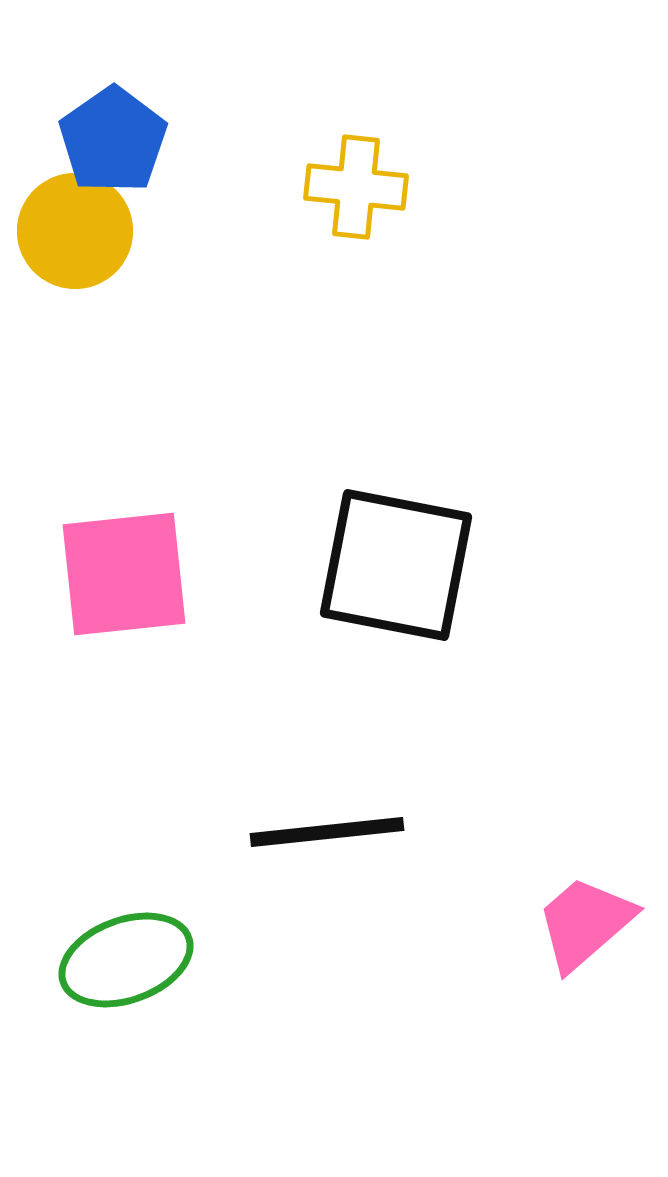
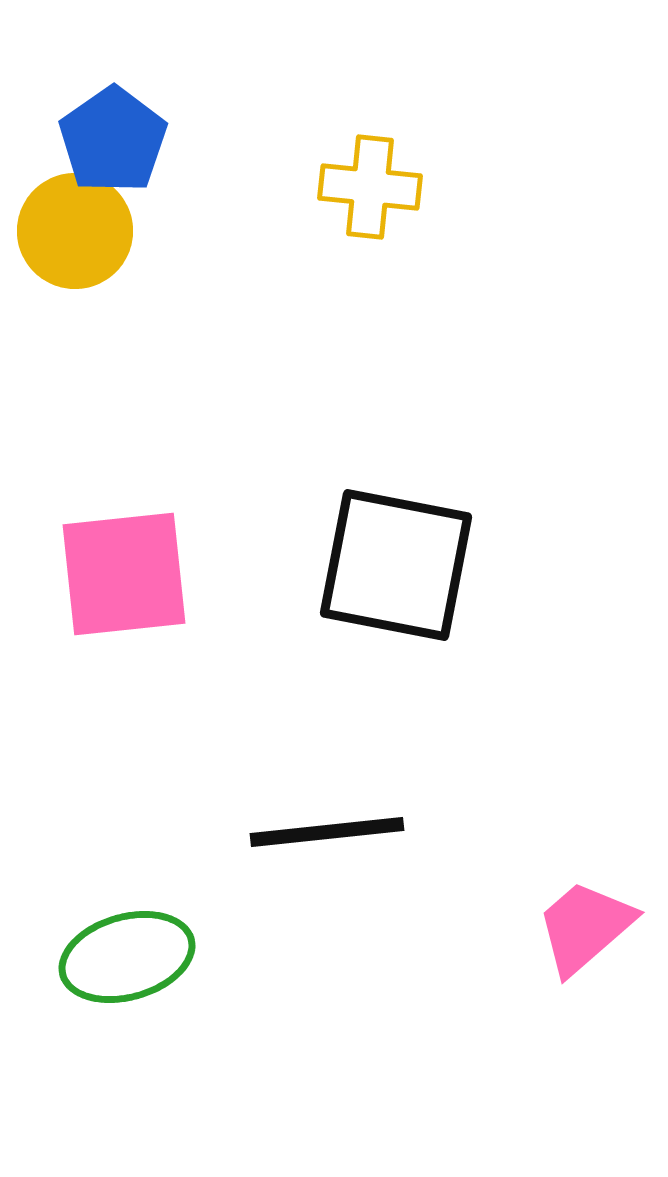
yellow cross: moved 14 px right
pink trapezoid: moved 4 px down
green ellipse: moved 1 px right, 3 px up; rotated 4 degrees clockwise
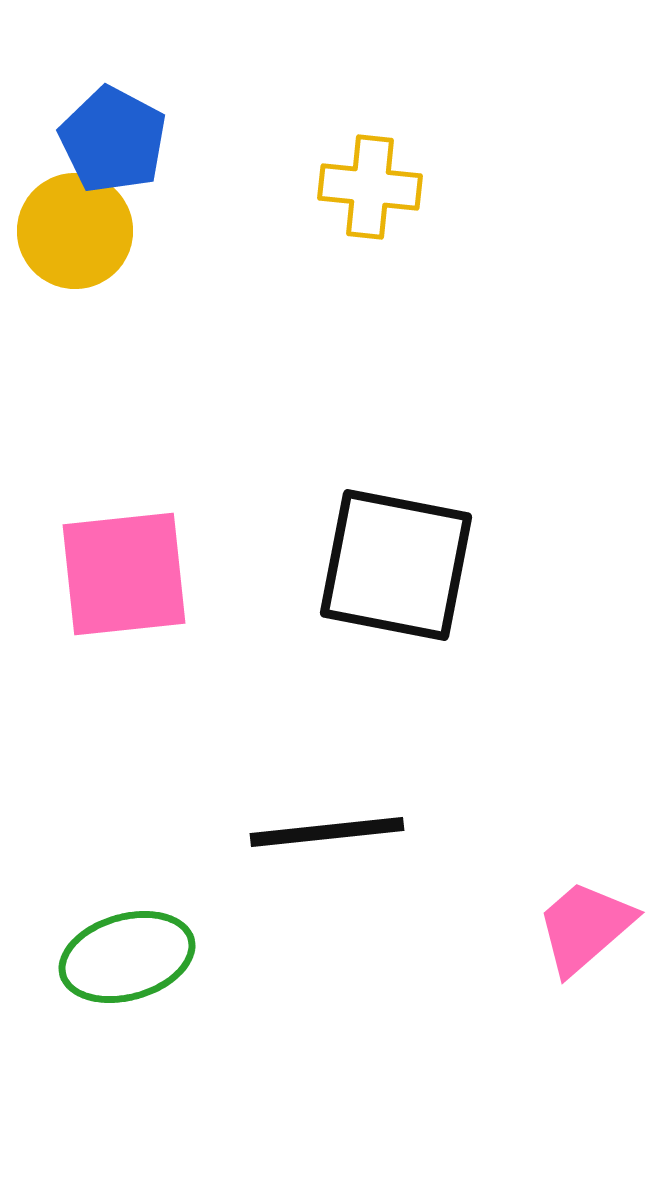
blue pentagon: rotated 9 degrees counterclockwise
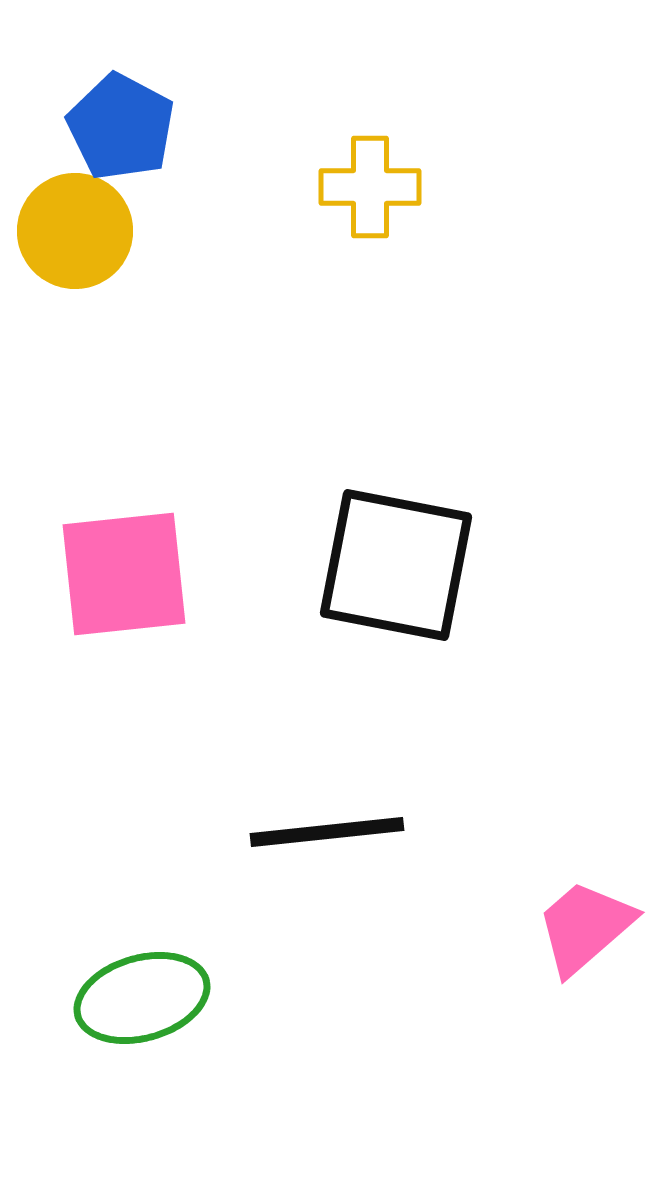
blue pentagon: moved 8 px right, 13 px up
yellow cross: rotated 6 degrees counterclockwise
green ellipse: moved 15 px right, 41 px down
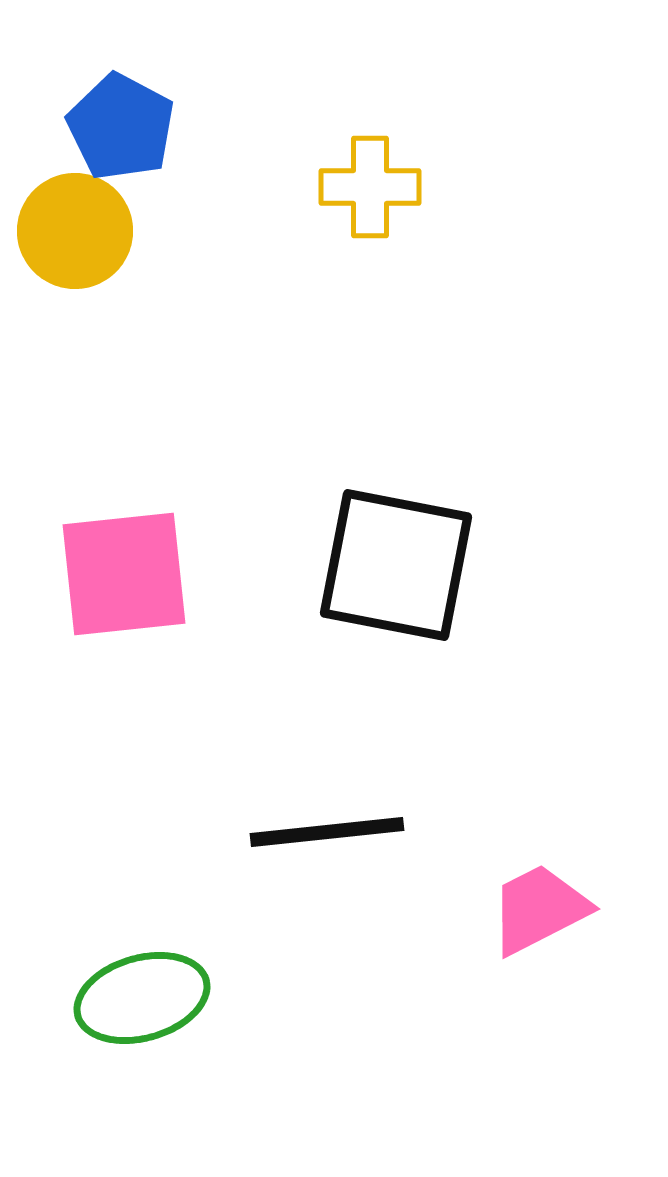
pink trapezoid: moved 46 px left, 18 px up; rotated 14 degrees clockwise
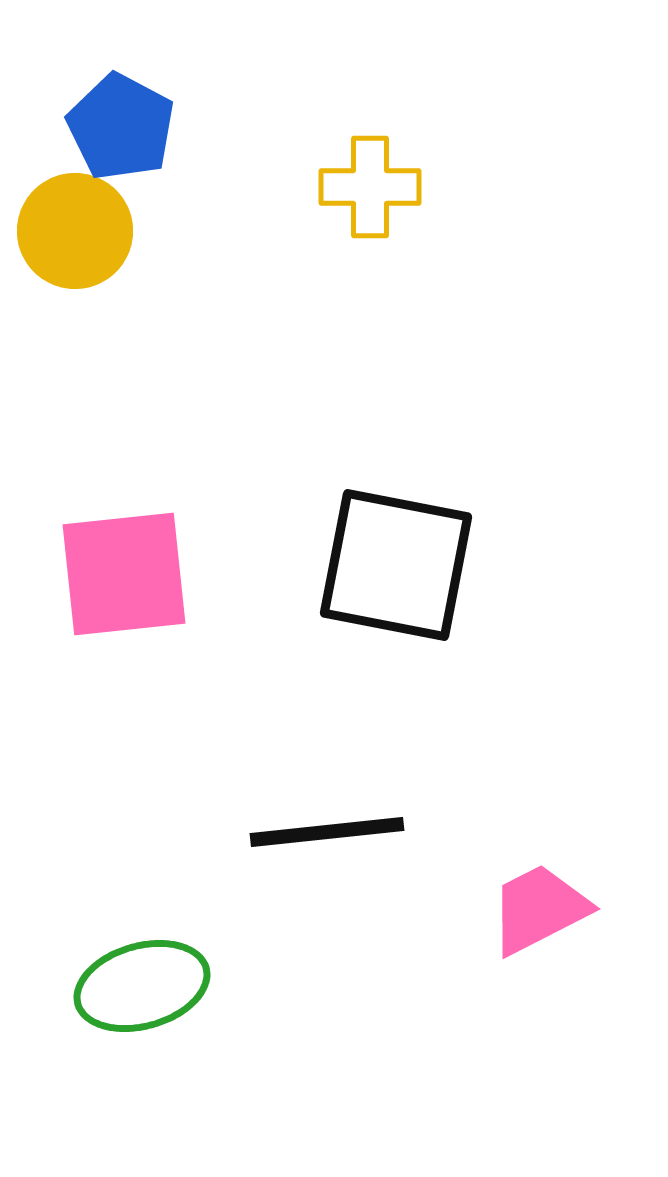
green ellipse: moved 12 px up
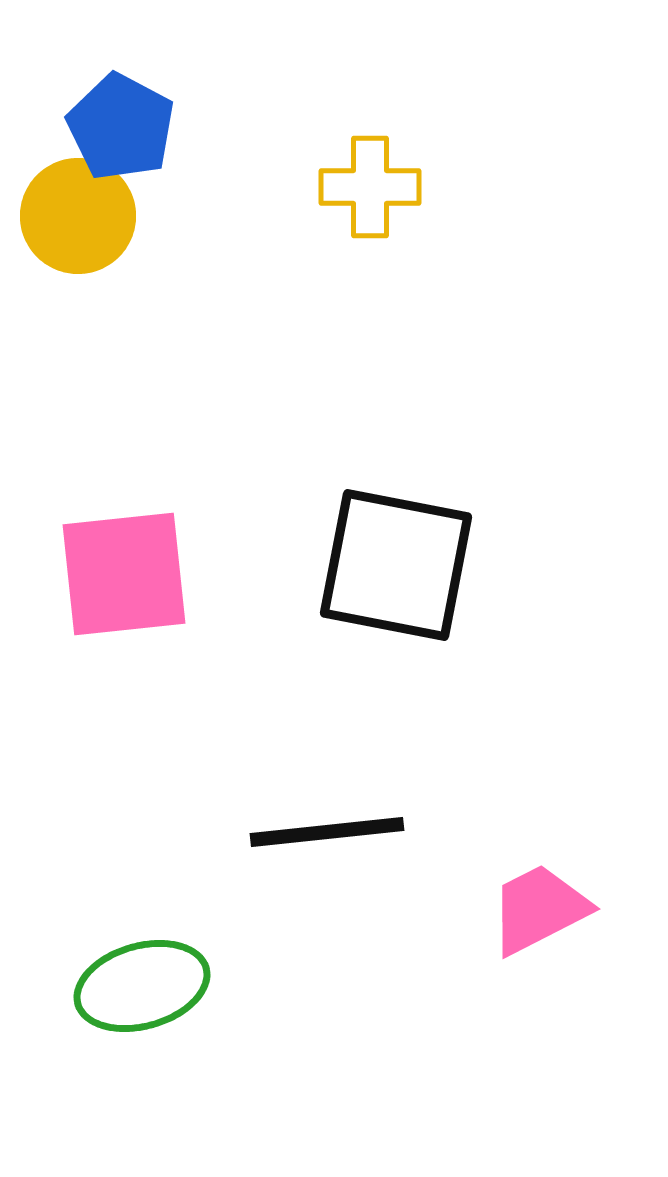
yellow circle: moved 3 px right, 15 px up
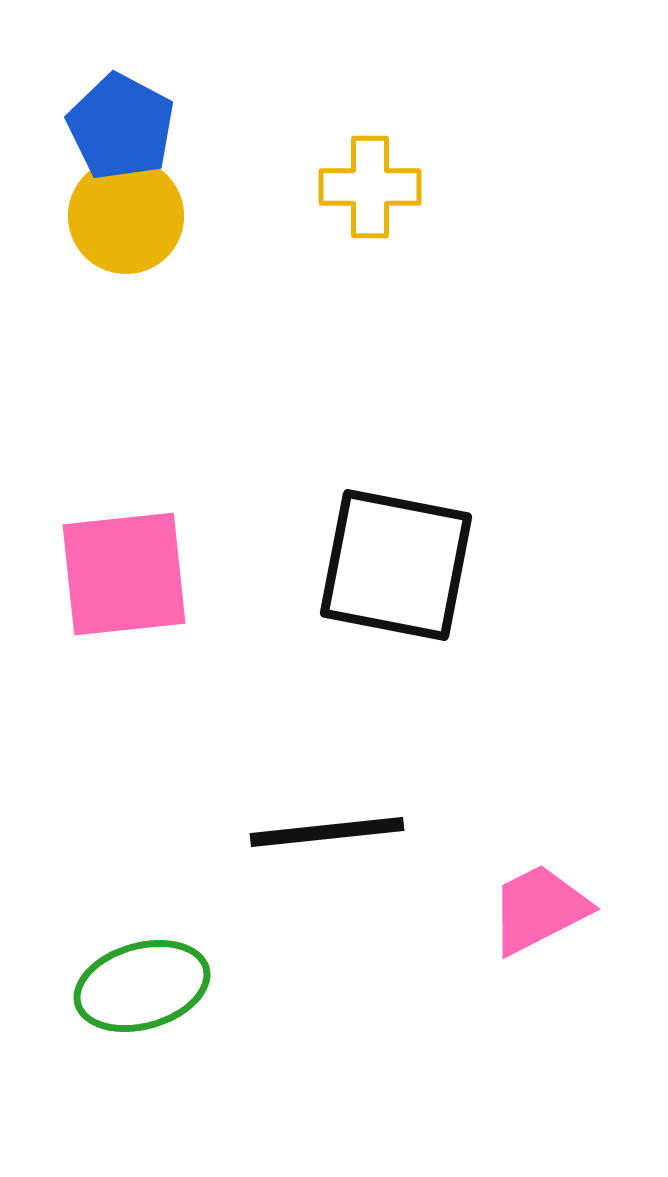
yellow circle: moved 48 px right
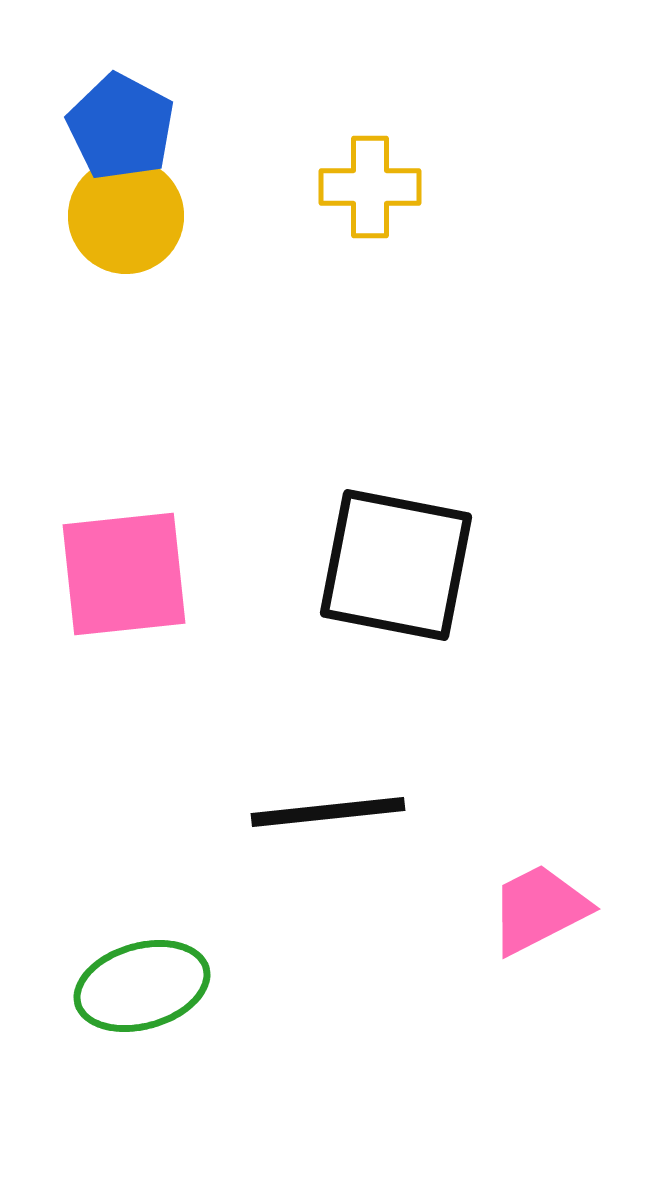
black line: moved 1 px right, 20 px up
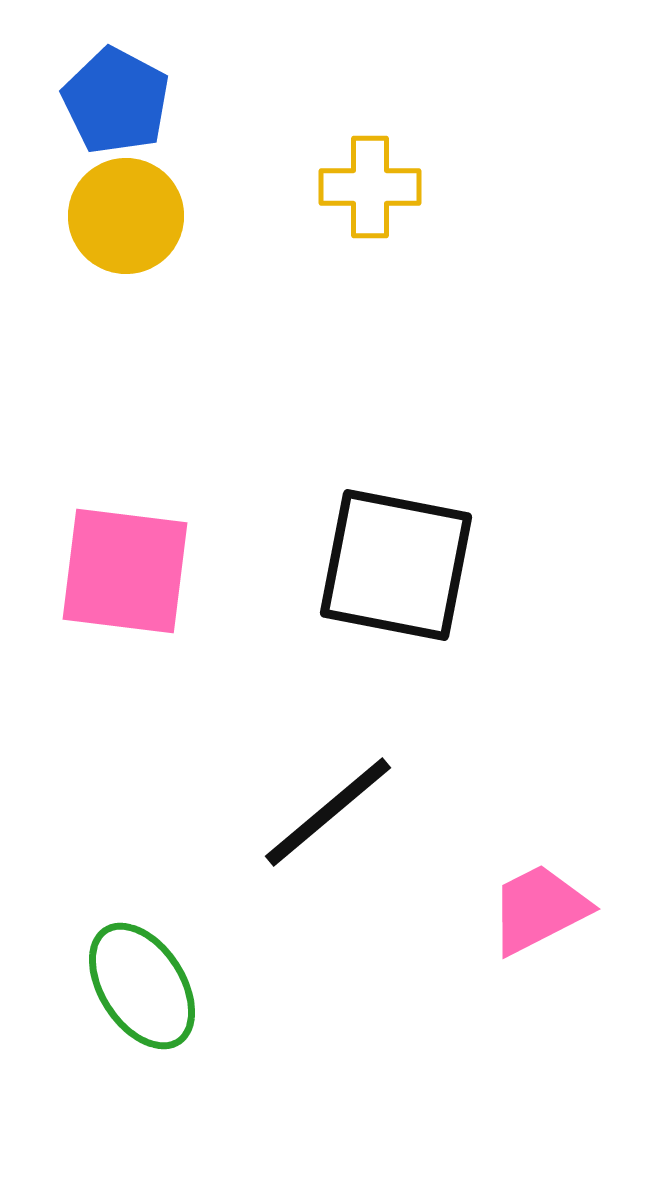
blue pentagon: moved 5 px left, 26 px up
pink square: moved 1 px right, 3 px up; rotated 13 degrees clockwise
black line: rotated 34 degrees counterclockwise
green ellipse: rotated 73 degrees clockwise
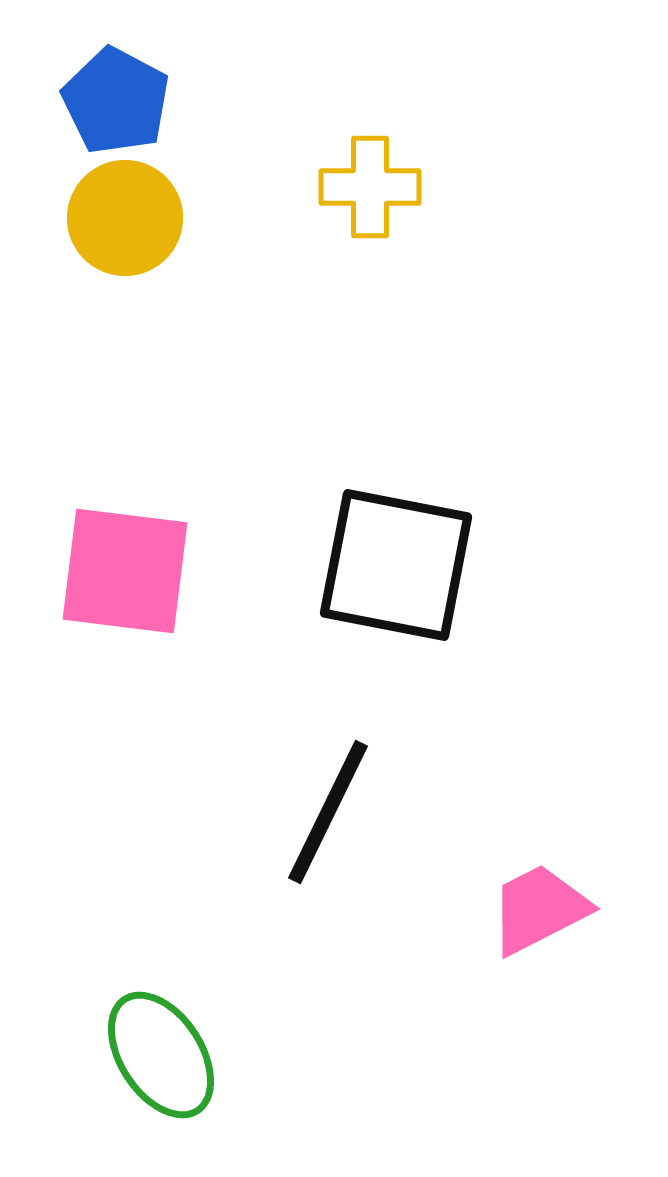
yellow circle: moved 1 px left, 2 px down
black line: rotated 24 degrees counterclockwise
green ellipse: moved 19 px right, 69 px down
